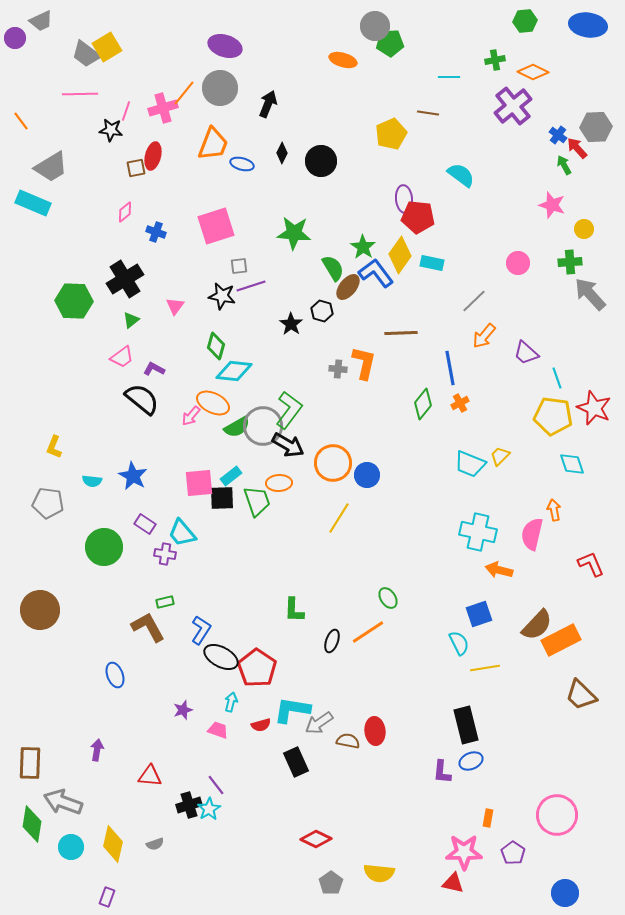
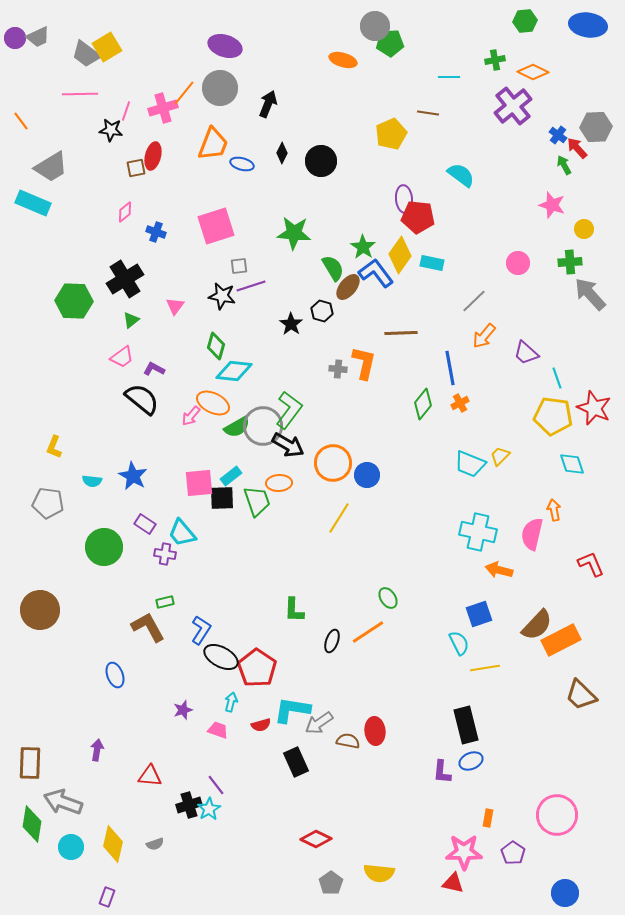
gray trapezoid at (41, 21): moved 3 px left, 16 px down
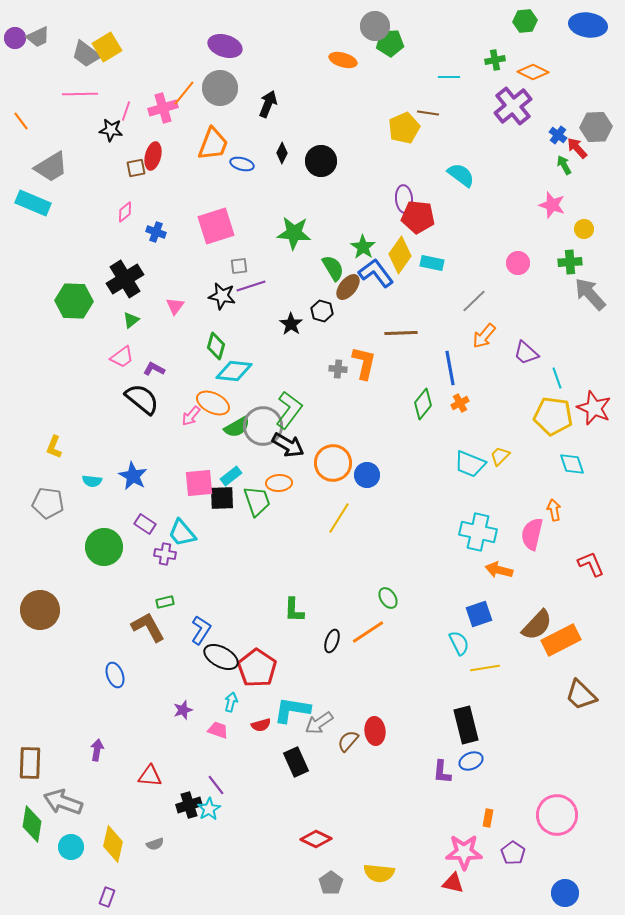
yellow pentagon at (391, 134): moved 13 px right, 6 px up
brown semicircle at (348, 741): rotated 60 degrees counterclockwise
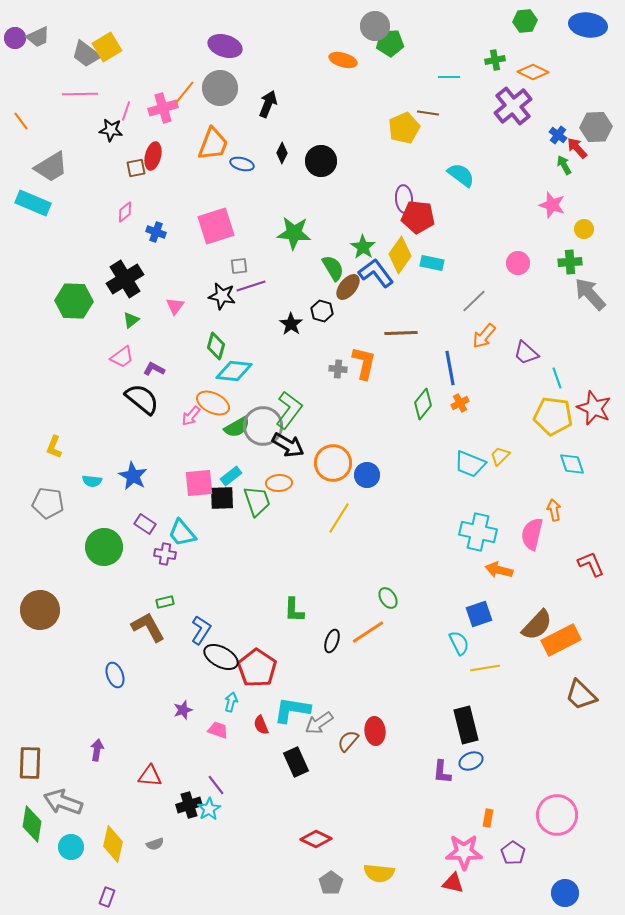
red semicircle at (261, 725): rotated 84 degrees clockwise
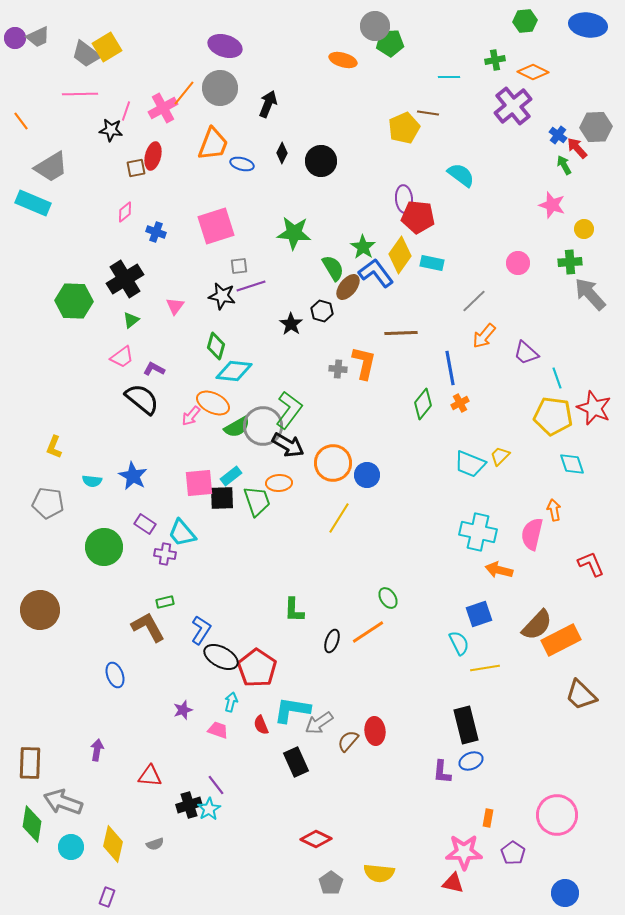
pink cross at (163, 108): rotated 12 degrees counterclockwise
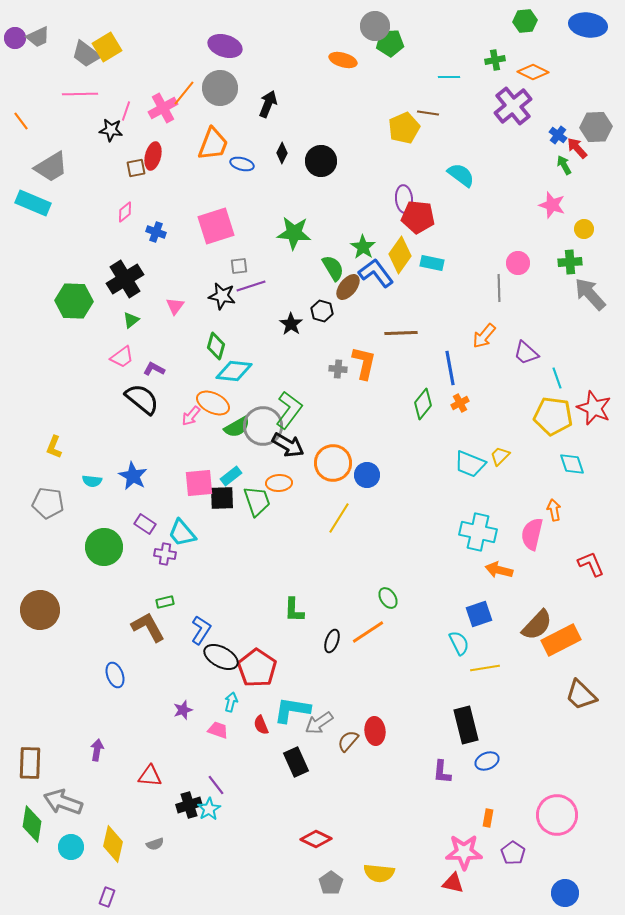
gray line at (474, 301): moved 25 px right, 13 px up; rotated 48 degrees counterclockwise
blue ellipse at (471, 761): moved 16 px right
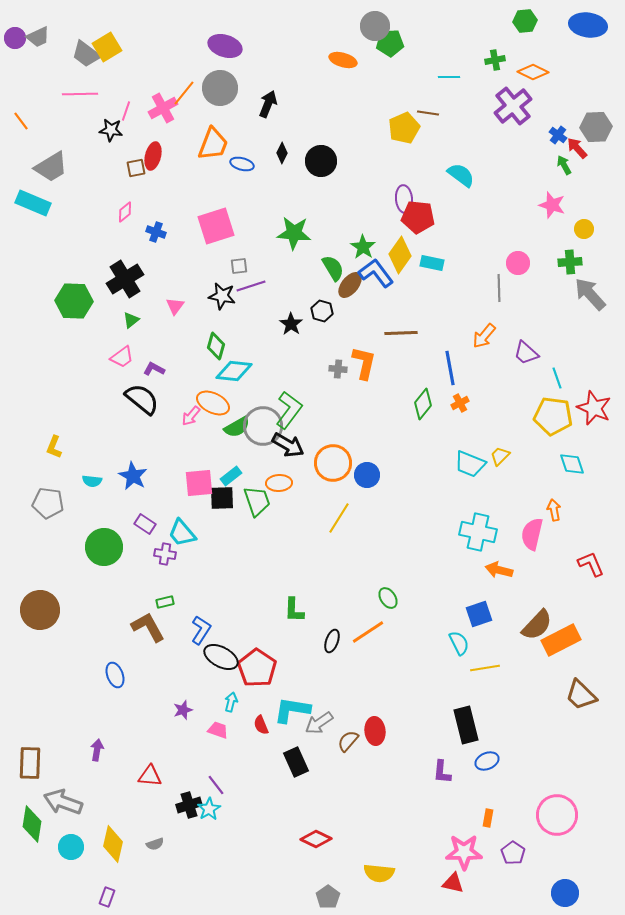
brown ellipse at (348, 287): moved 2 px right, 2 px up
gray pentagon at (331, 883): moved 3 px left, 14 px down
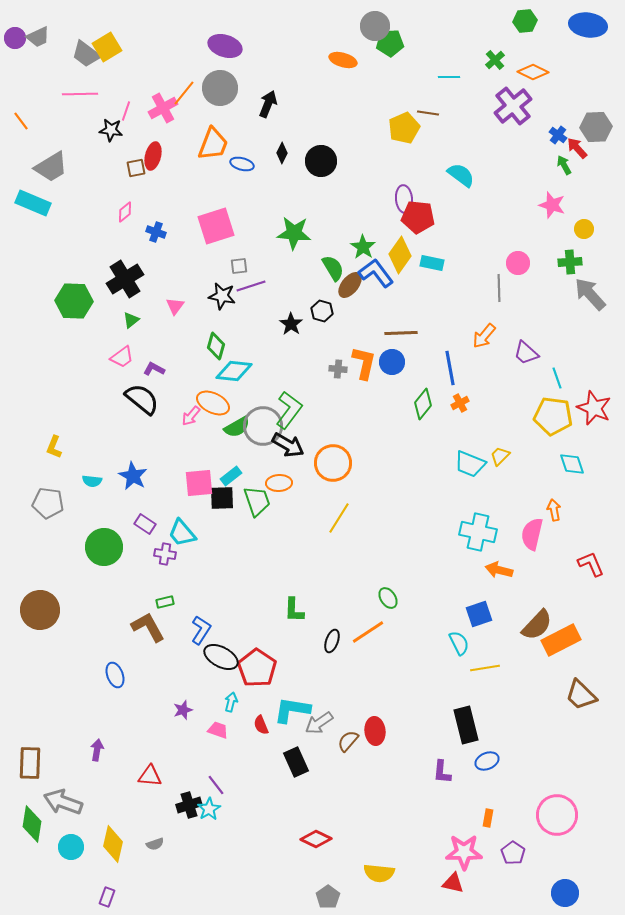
green cross at (495, 60): rotated 30 degrees counterclockwise
blue circle at (367, 475): moved 25 px right, 113 px up
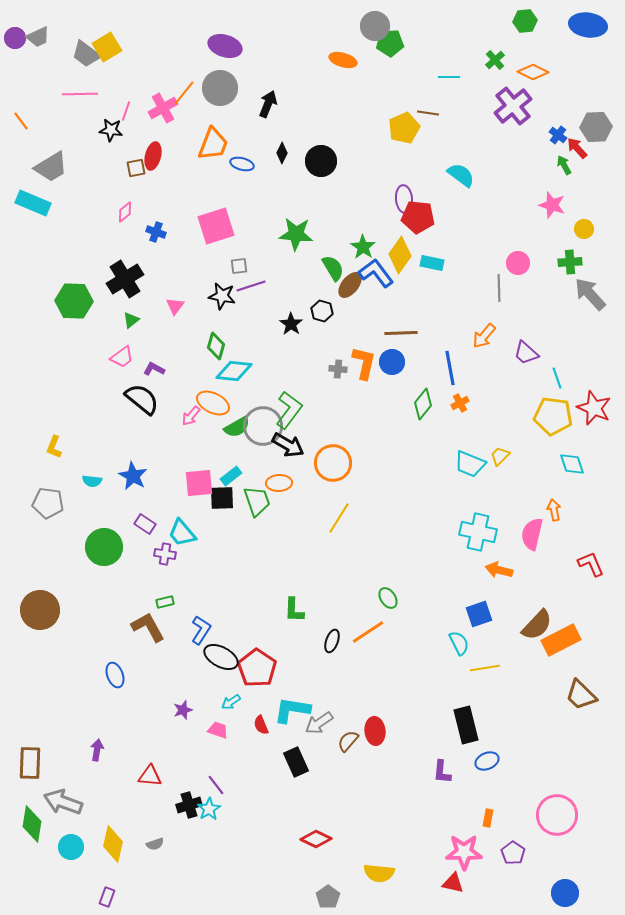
green star at (294, 233): moved 2 px right, 1 px down
cyan arrow at (231, 702): rotated 138 degrees counterclockwise
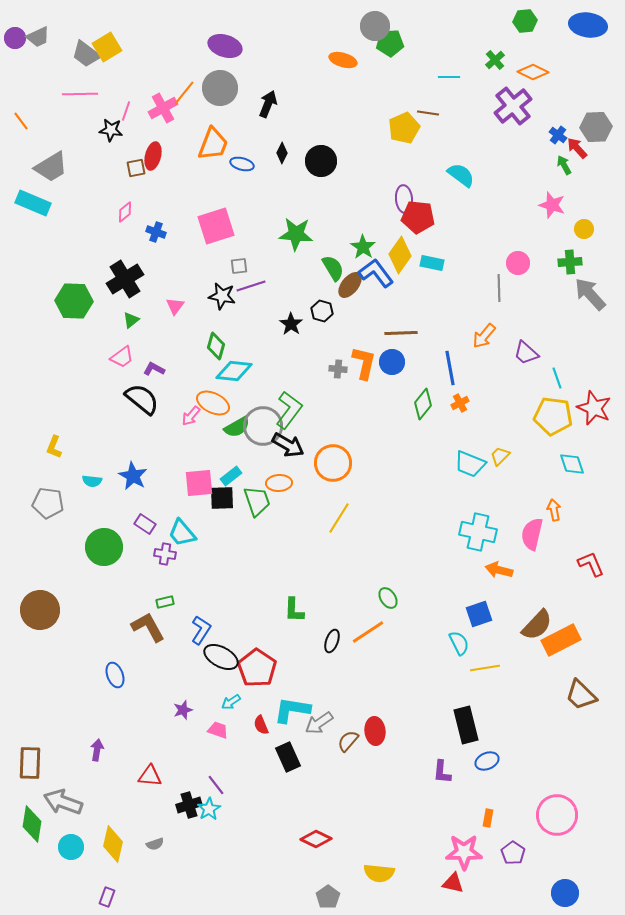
black rectangle at (296, 762): moved 8 px left, 5 px up
